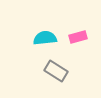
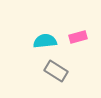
cyan semicircle: moved 3 px down
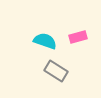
cyan semicircle: rotated 25 degrees clockwise
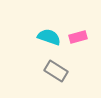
cyan semicircle: moved 4 px right, 4 px up
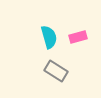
cyan semicircle: rotated 55 degrees clockwise
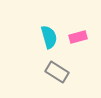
gray rectangle: moved 1 px right, 1 px down
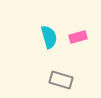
gray rectangle: moved 4 px right, 8 px down; rotated 15 degrees counterclockwise
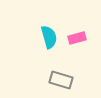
pink rectangle: moved 1 px left, 1 px down
